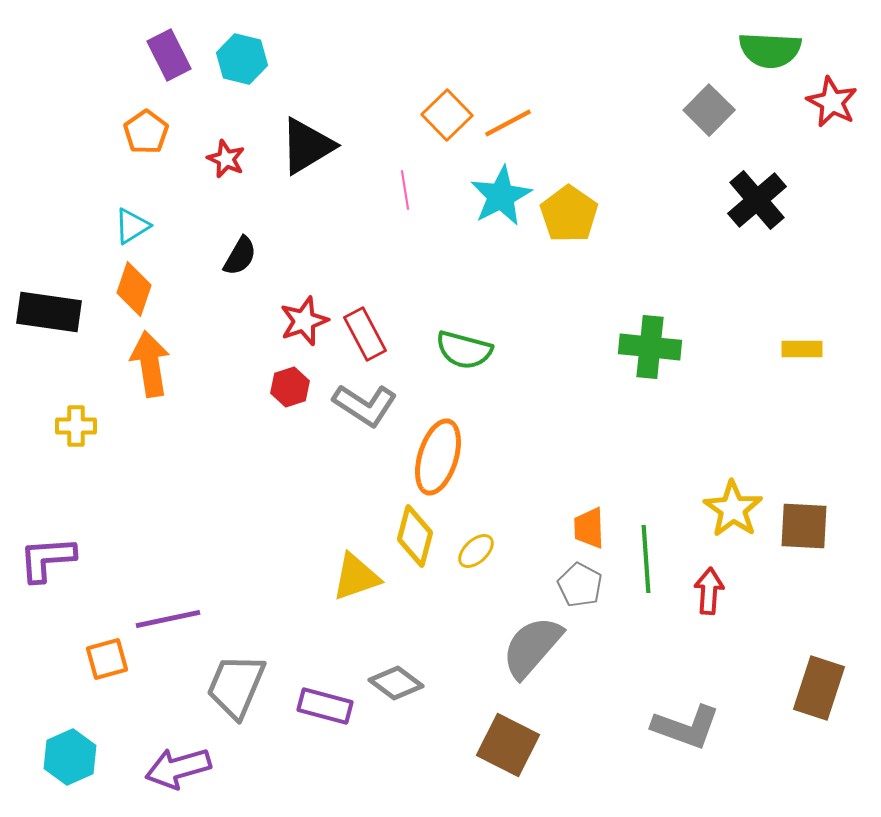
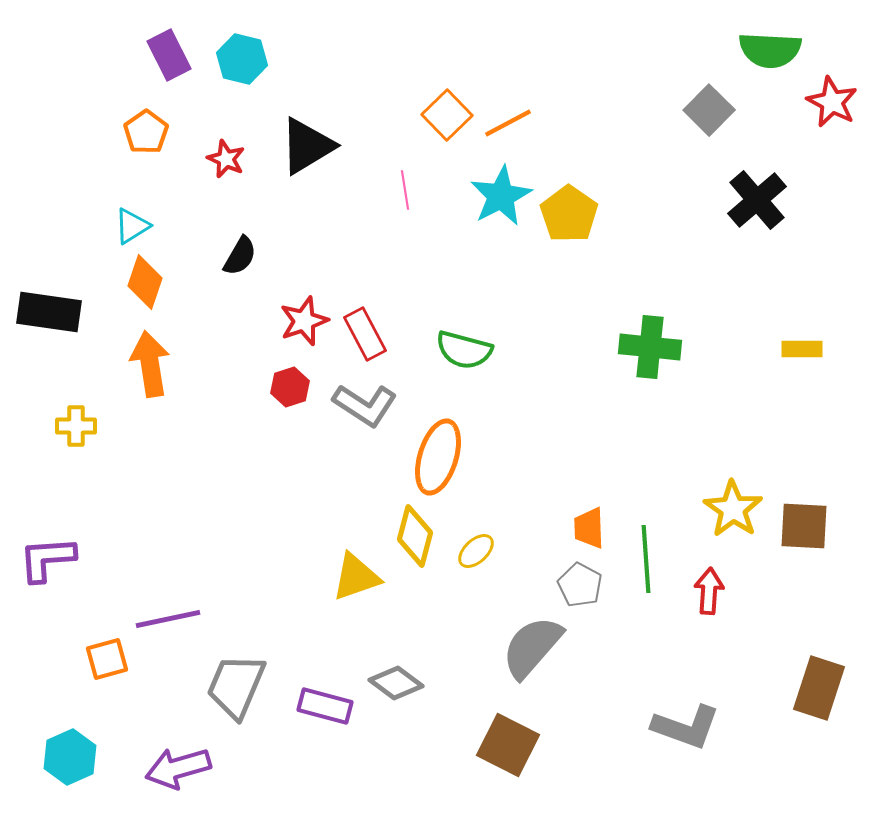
orange diamond at (134, 289): moved 11 px right, 7 px up
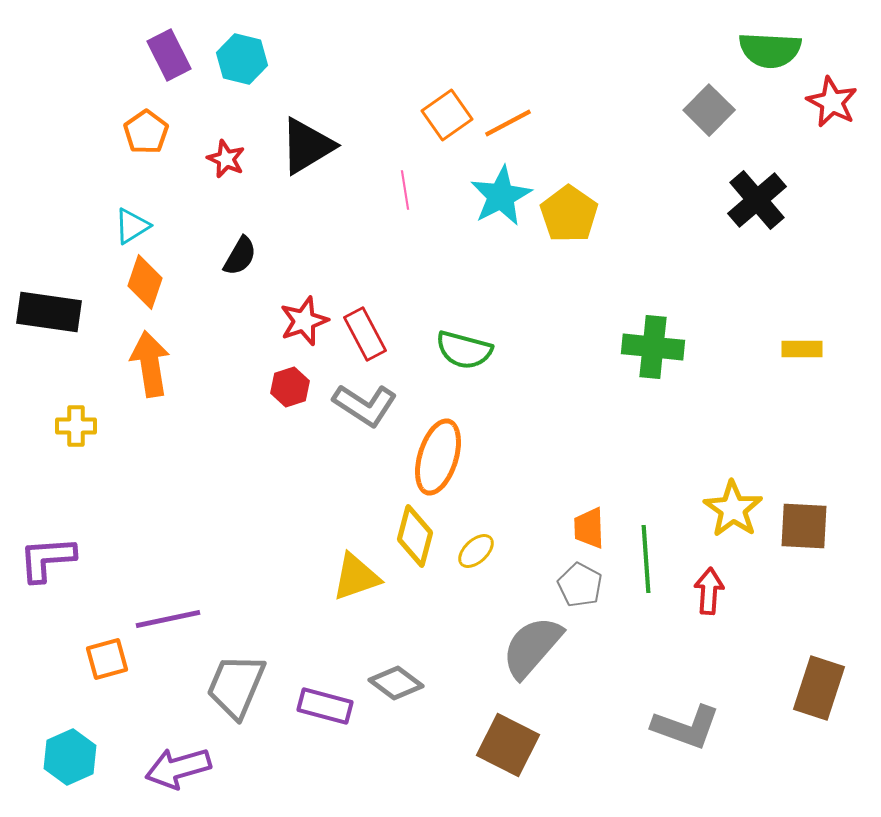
orange square at (447, 115): rotated 9 degrees clockwise
green cross at (650, 347): moved 3 px right
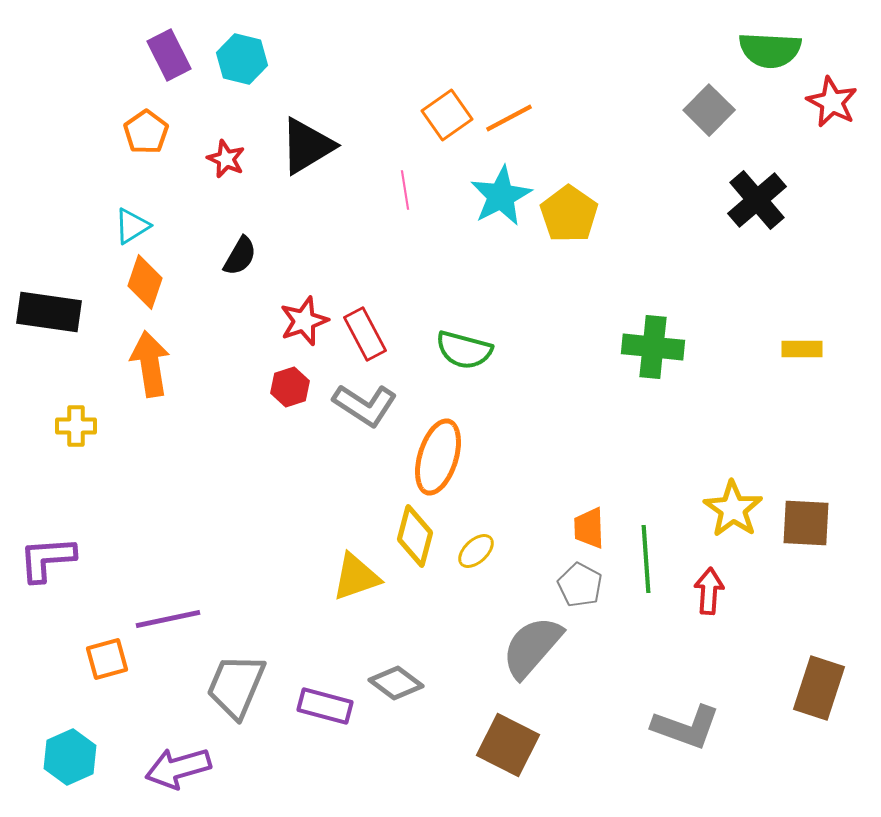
orange line at (508, 123): moved 1 px right, 5 px up
brown square at (804, 526): moved 2 px right, 3 px up
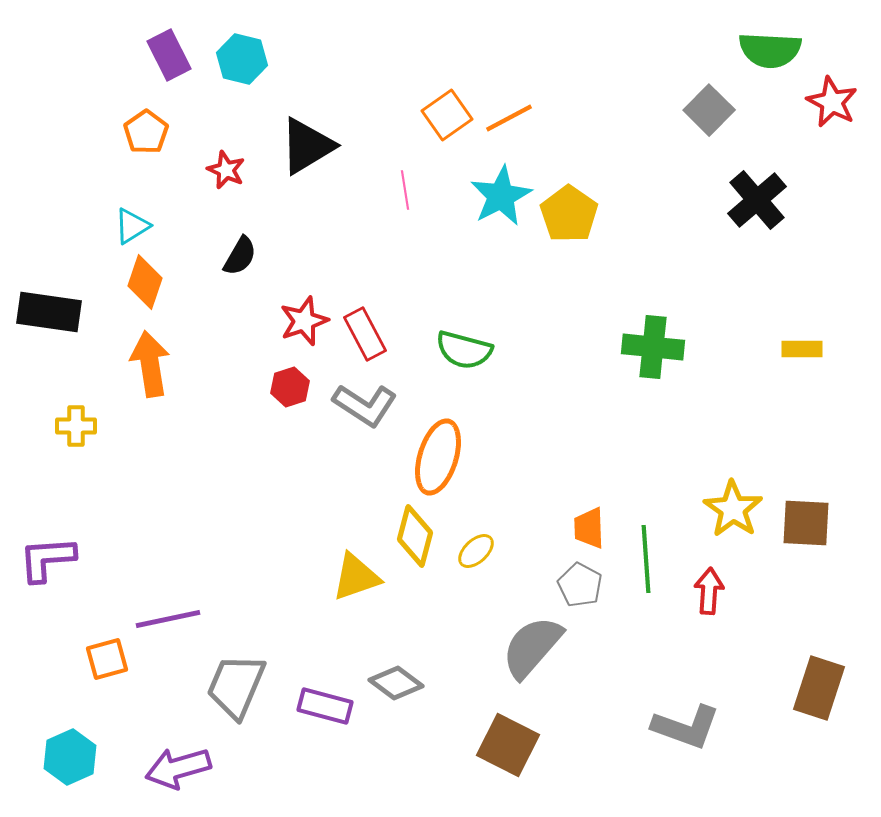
red star at (226, 159): moved 11 px down
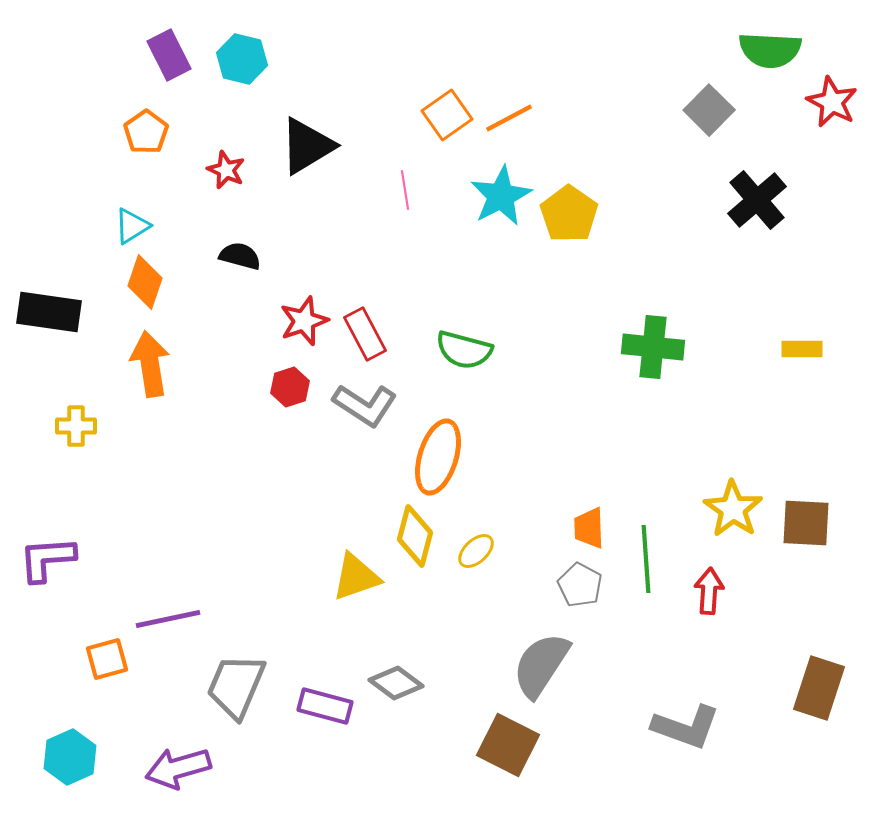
black semicircle at (240, 256): rotated 105 degrees counterclockwise
gray semicircle at (532, 647): moved 9 px right, 18 px down; rotated 8 degrees counterclockwise
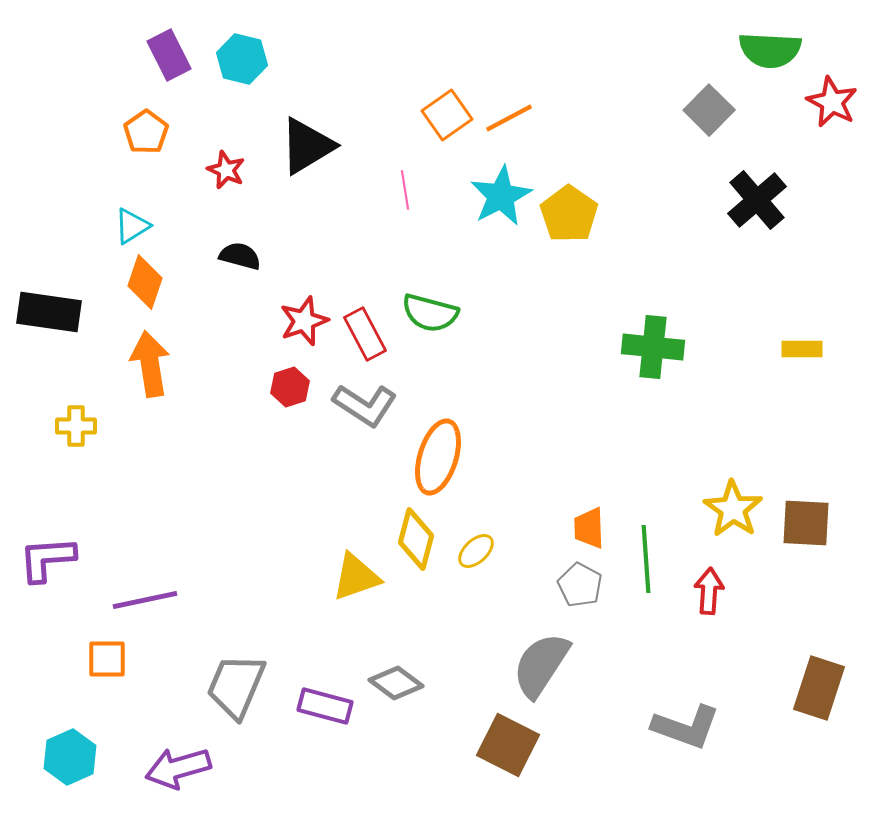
green semicircle at (464, 350): moved 34 px left, 37 px up
yellow diamond at (415, 536): moved 1 px right, 3 px down
purple line at (168, 619): moved 23 px left, 19 px up
orange square at (107, 659): rotated 15 degrees clockwise
